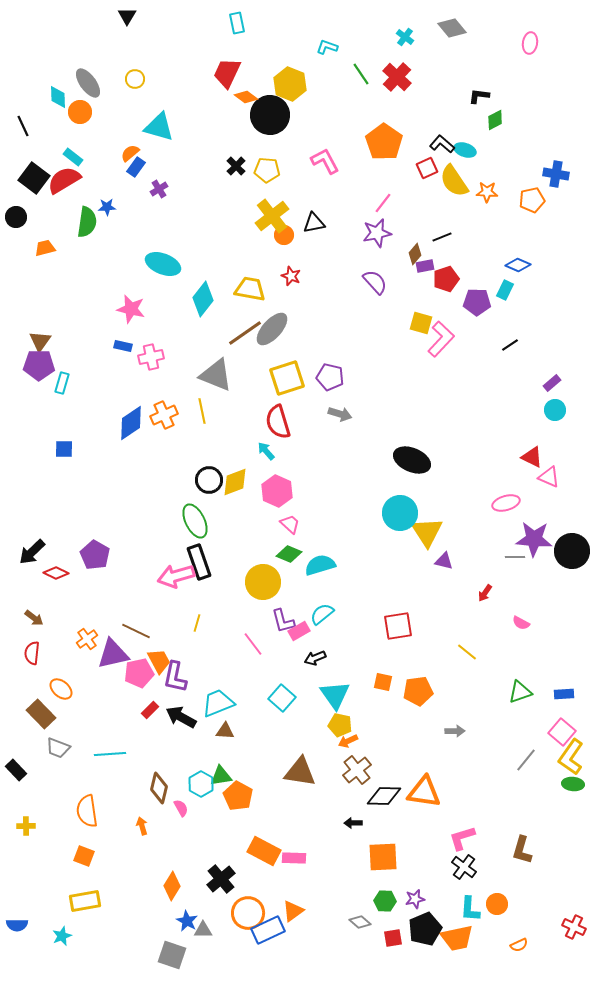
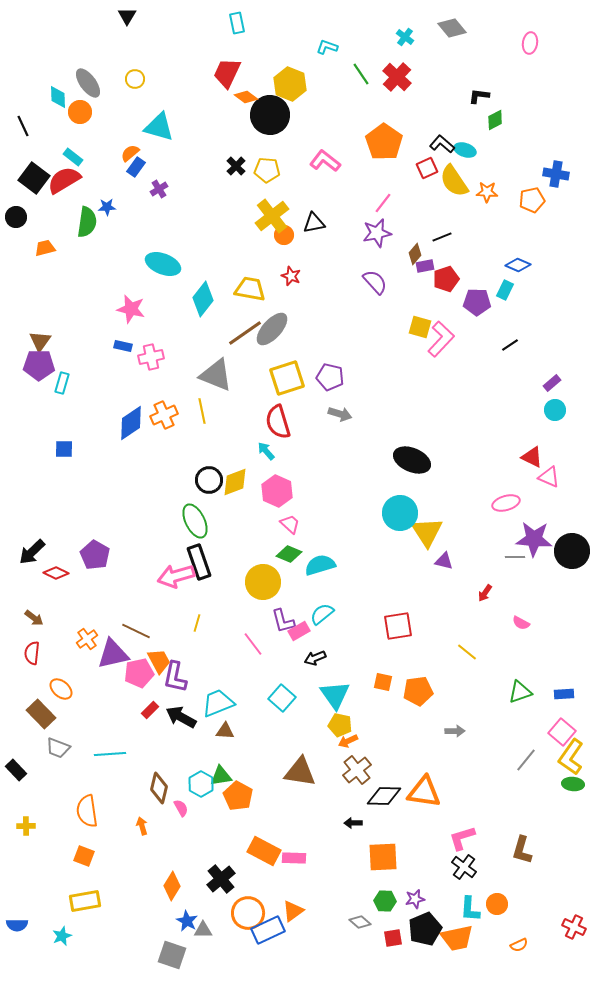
pink L-shape at (325, 161): rotated 24 degrees counterclockwise
yellow square at (421, 323): moved 1 px left, 4 px down
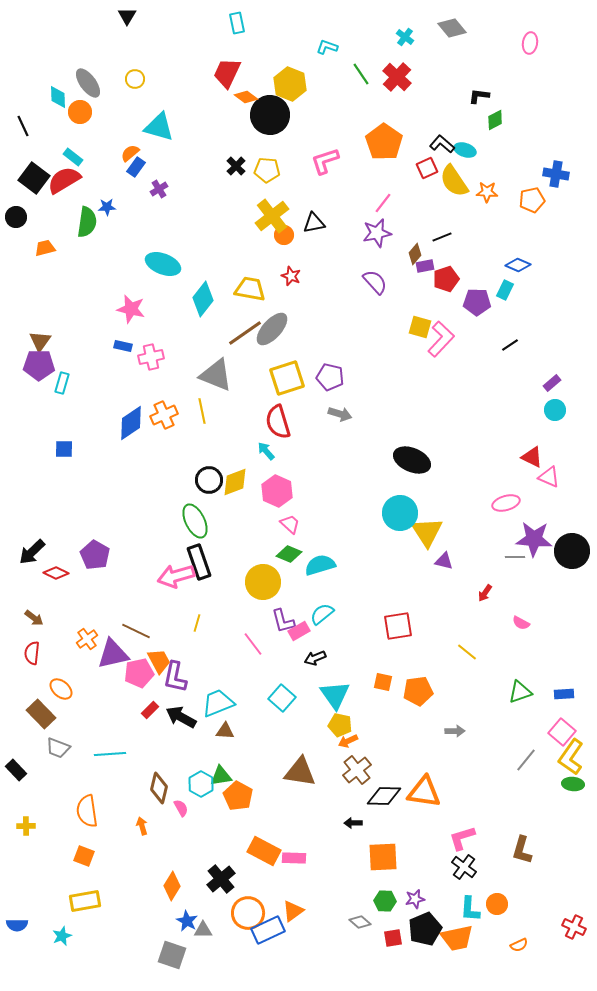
pink L-shape at (325, 161): rotated 56 degrees counterclockwise
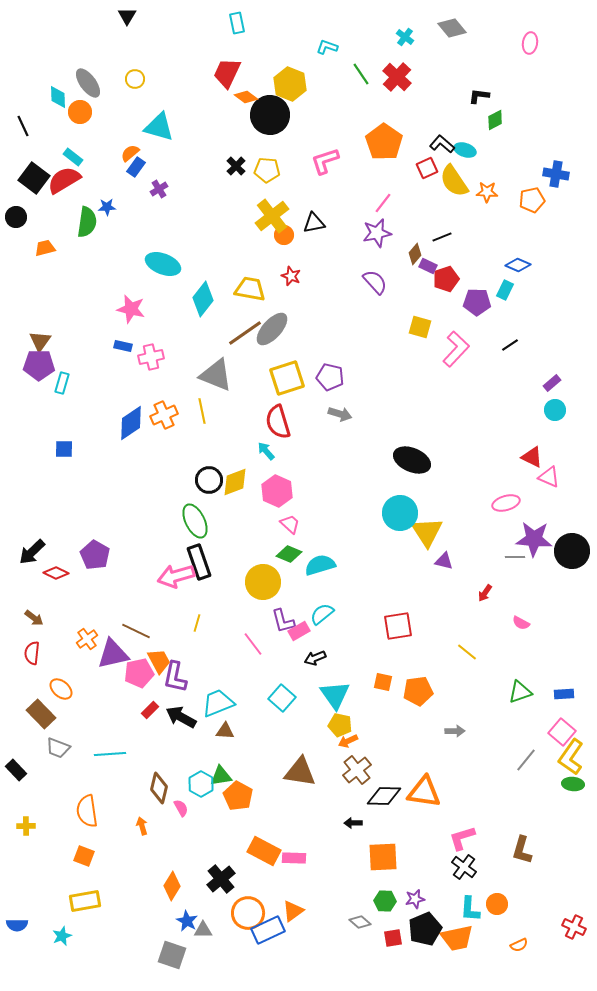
purple rectangle at (425, 266): moved 3 px right; rotated 36 degrees clockwise
pink L-shape at (441, 339): moved 15 px right, 10 px down
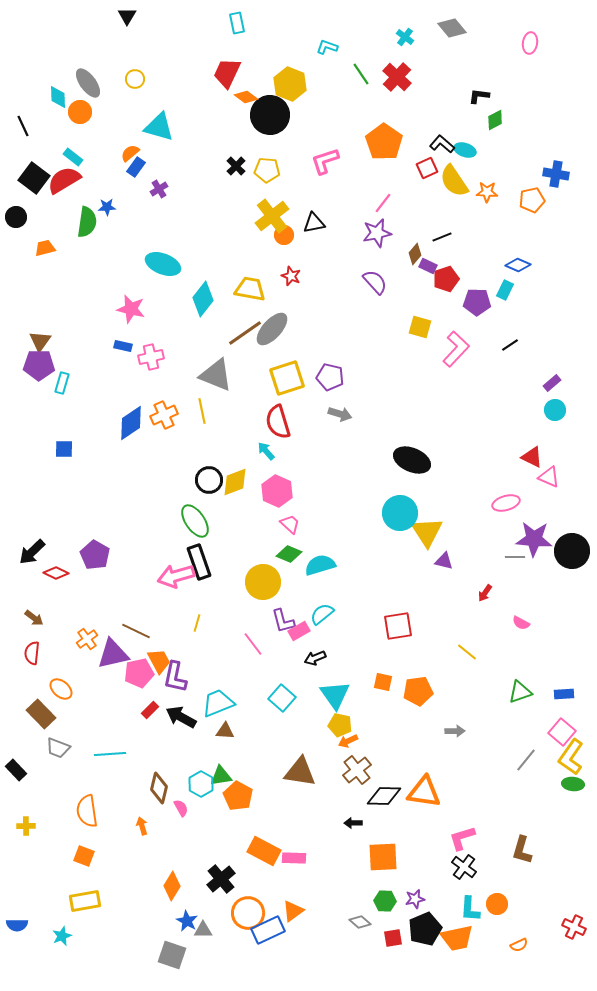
green ellipse at (195, 521): rotated 8 degrees counterclockwise
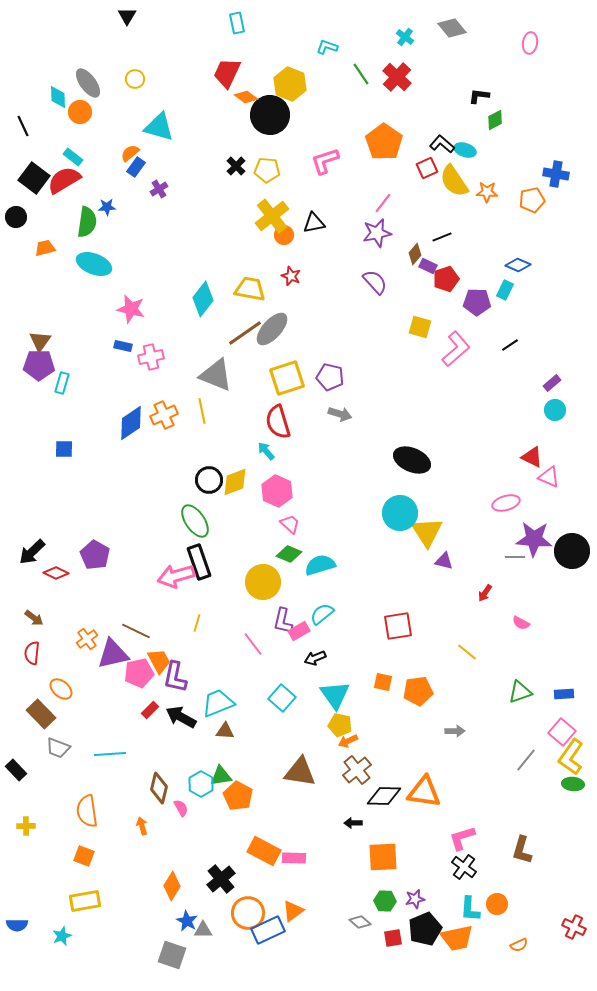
cyan ellipse at (163, 264): moved 69 px left
pink L-shape at (456, 349): rotated 6 degrees clockwise
purple L-shape at (283, 621): rotated 28 degrees clockwise
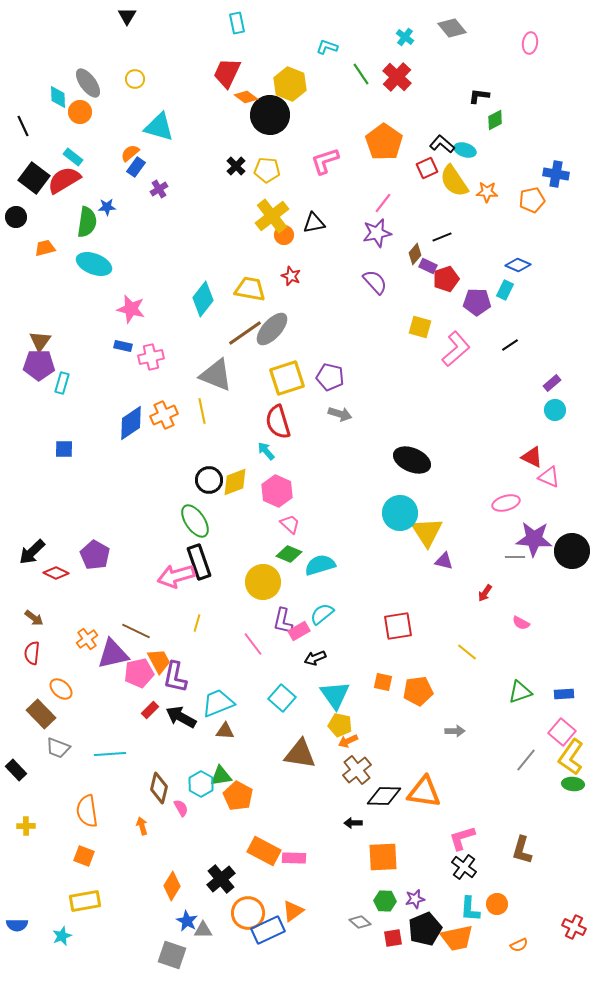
brown triangle at (300, 772): moved 18 px up
